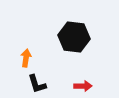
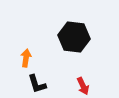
red arrow: rotated 66 degrees clockwise
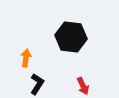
black hexagon: moved 3 px left
black L-shape: rotated 130 degrees counterclockwise
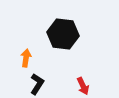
black hexagon: moved 8 px left, 3 px up
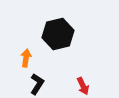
black hexagon: moved 5 px left; rotated 20 degrees counterclockwise
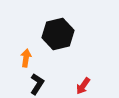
red arrow: rotated 60 degrees clockwise
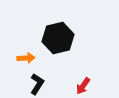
black hexagon: moved 4 px down
orange arrow: rotated 78 degrees clockwise
